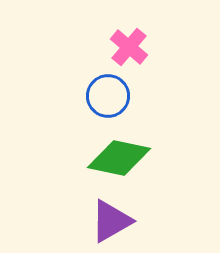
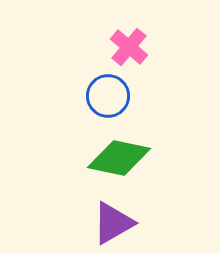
purple triangle: moved 2 px right, 2 px down
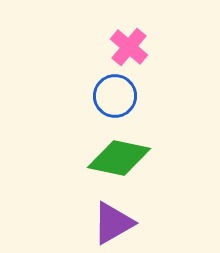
blue circle: moved 7 px right
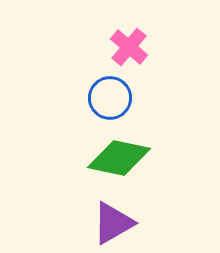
blue circle: moved 5 px left, 2 px down
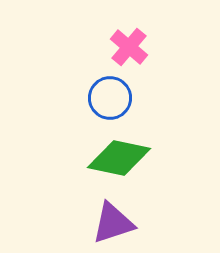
purple triangle: rotated 12 degrees clockwise
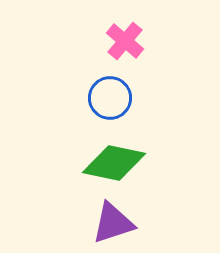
pink cross: moved 4 px left, 6 px up
green diamond: moved 5 px left, 5 px down
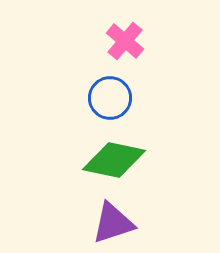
green diamond: moved 3 px up
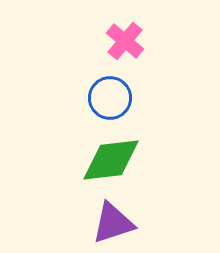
green diamond: moved 3 px left; rotated 18 degrees counterclockwise
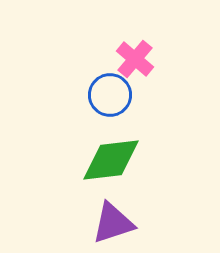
pink cross: moved 10 px right, 18 px down
blue circle: moved 3 px up
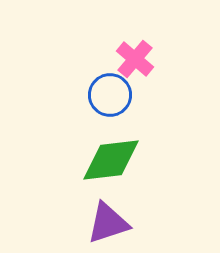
purple triangle: moved 5 px left
